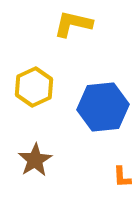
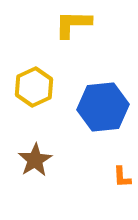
yellow L-shape: rotated 12 degrees counterclockwise
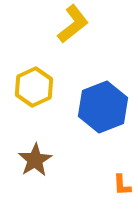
yellow L-shape: rotated 141 degrees clockwise
blue hexagon: rotated 15 degrees counterclockwise
orange L-shape: moved 8 px down
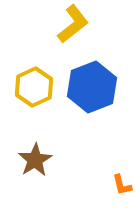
blue hexagon: moved 11 px left, 20 px up
orange L-shape: rotated 10 degrees counterclockwise
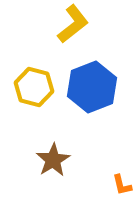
yellow hexagon: rotated 21 degrees counterclockwise
brown star: moved 18 px right
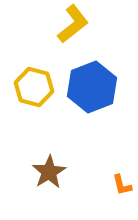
brown star: moved 4 px left, 12 px down
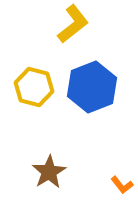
orange L-shape: rotated 25 degrees counterclockwise
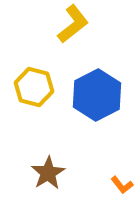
blue hexagon: moved 5 px right, 8 px down; rotated 6 degrees counterclockwise
brown star: moved 1 px left, 1 px down
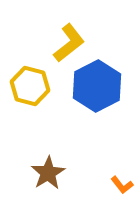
yellow L-shape: moved 4 px left, 19 px down
yellow hexagon: moved 4 px left, 1 px up
blue hexagon: moved 9 px up
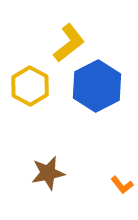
yellow hexagon: rotated 15 degrees clockwise
brown star: rotated 20 degrees clockwise
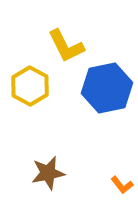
yellow L-shape: moved 3 px left, 3 px down; rotated 102 degrees clockwise
blue hexagon: moved 10 px right, 2 px down; rotated 15 degrees clockwise
